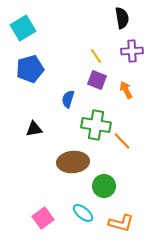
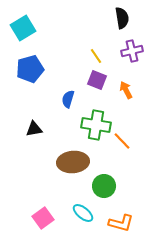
purple cross: rotated 10 degrees counterclockwise
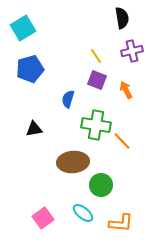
green circle: moved 3 px left, 1 px up
orange L-shape: rotated 10 degrees counterclockwise
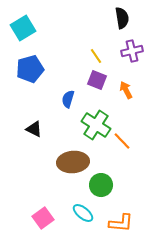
green cross: rotated 24 degrees clockwise
black triangle: rotated 36 degrees clockwise
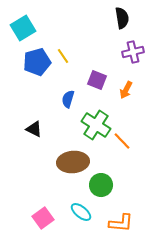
purple cross: moved 1 px right, 1 px down
yellow line: moved 33 px left
blue pentagon: moved 7 px right, 7 px up
orange arrow: rotated 126 degrees counterclockwise
cyan ellipse: moved 2 px left, 1 px up
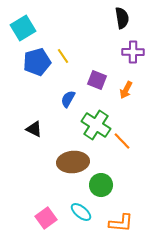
purple cross: rotated 15 degrees clockwise
blue semicircle: rotated 12 degrees clockwise
pink square: moved 3 px right
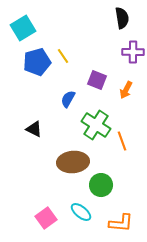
orange line: rotated 24 degrees clockwise
